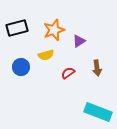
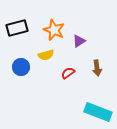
orange star: rotated 30 degrees counterclockwise
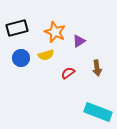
orange star: moved 1 px right, 2 px down
blue circle: moved 9 px up
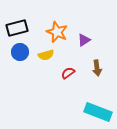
orange star: moved 2 px right
purple triangle: moved 5 px right, 1 px up
blue circle: moved 1 px left, 6 px up
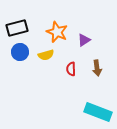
red semicircle: moved 3 px right, 4 px up; rotated 56 degrees counterclockwise
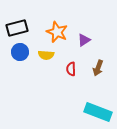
yellow semicircle: rotated 21 degrees clockwise
brown arrow: moved 1 px right; rotated 28 degrees clockwise
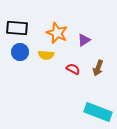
black rectangle: rotated 20 degrees clockwise
orange star: moved 1 px down
red semicircle: moved 2 px right; rotated 120 degrees clockwise
